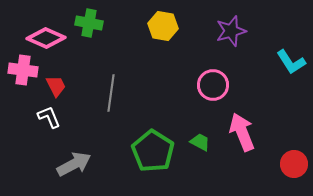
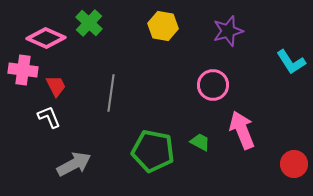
green cross: rotated 32 degrees clockwise
purple star: moved 3 px left
pink arrow: moved 2 px up
green pentagon: rotated 21 degrees counterclockwise
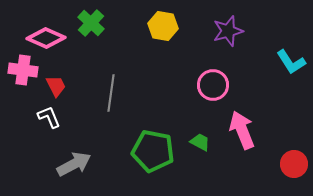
green cross: moved 2 px right
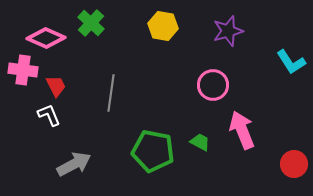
white L-shape: moved 2 px up
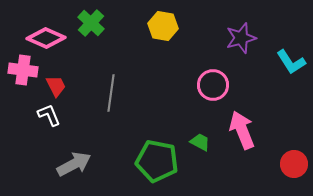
purple star: moved 13 px right, 7 px down
green pentagon: moved 4 px right, 10 px down
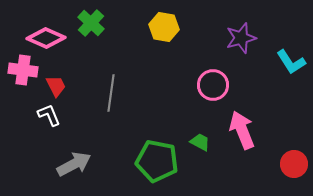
yellow hexagon: moved 1 px right, 1 px down
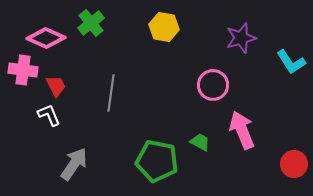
green cross: rotated 8 degrees clockwise
gray arrow: rotated 28 degrees counterclockwise
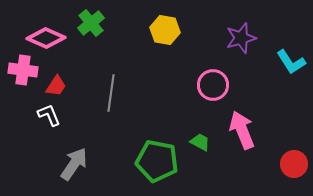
yellow hexagon: moved 1 px right, 3 px down
red trapezoid: rotated 60 degrees clockwise
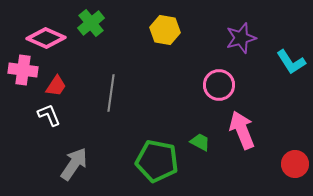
pink circle: moved 6 px right
red circle: moved 1 px right
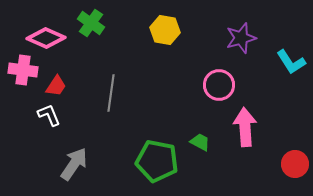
green cross: rotated 16 degrees counterclockwise
pink arrow: moved 3 px right, 3 px up; rotated 18 degrees clockwise
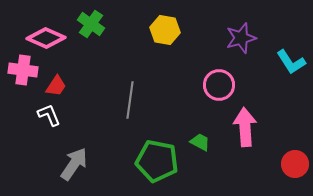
green cross: moved 1 px down
gray line: moved 19 px right, 7 px down
